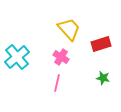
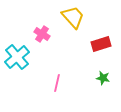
yellow trapezoid: moved 4 px right, 12 px up
pink cross: moved 19 px left, 23 px up
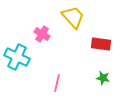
red rectangle: rotated 24 degrees clockwise
cyan cross: rotated 25 degrees counterclockwise
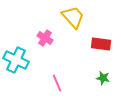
pink cross: moved 3 px right, 4 px down
cyan cross: moved 1 px left, 3 px down
pink line: rotated 36 degrees counterclockwise
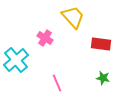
cyan cross: rotated 25 degrees clockwise
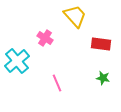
yellow trapezoid: moved 2 px right, 1 px up
cyan cross: moved 1 px right, 1 px down
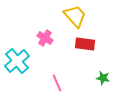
red rectangle: moved 16 px left
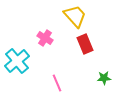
red rectangle: rotated 60 degrees clockwise
green star: moved 1 px right; rotated 16 degrees counterclockwise
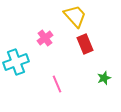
pink cross: rotated 21 degrees clockwise
cyan cross: moved 1 px left, 1 px down; rotated 20 degrees clockwise
green star: rotated 16 degrees counterclockwise
pink line: moved 1 px down
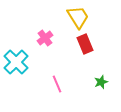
yellow trapezoid: moved 3 px right, 1 px down; rotated 10 degrees clockwise
cyan cross: rotated 25 degrees counterclockwise
green star: moved 3 px left, 4 px down
